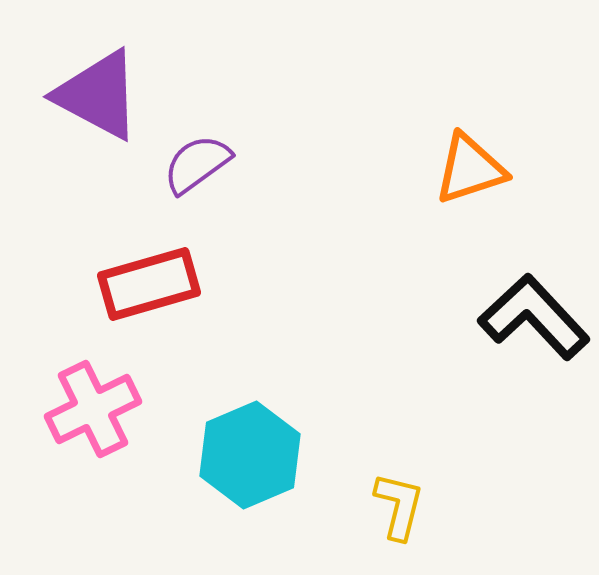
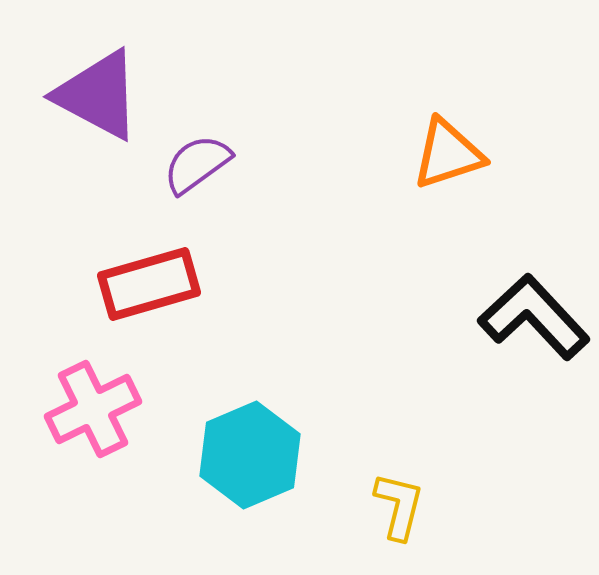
orange triangle: moved 22 px left, 15 px up
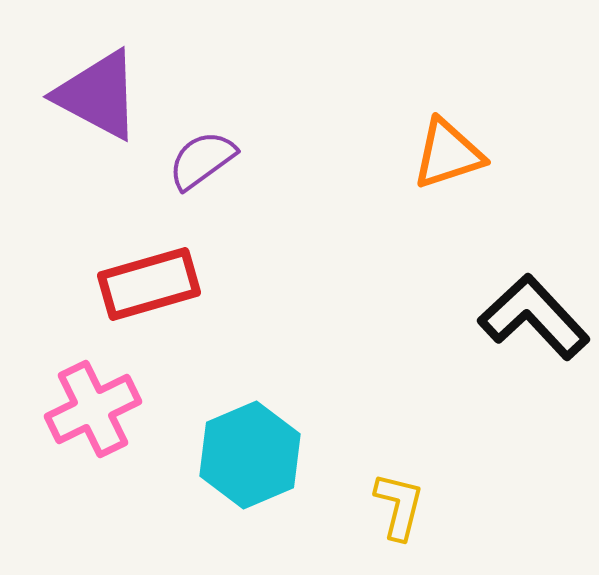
purple semicircle: moved 5 px right, 4 px up
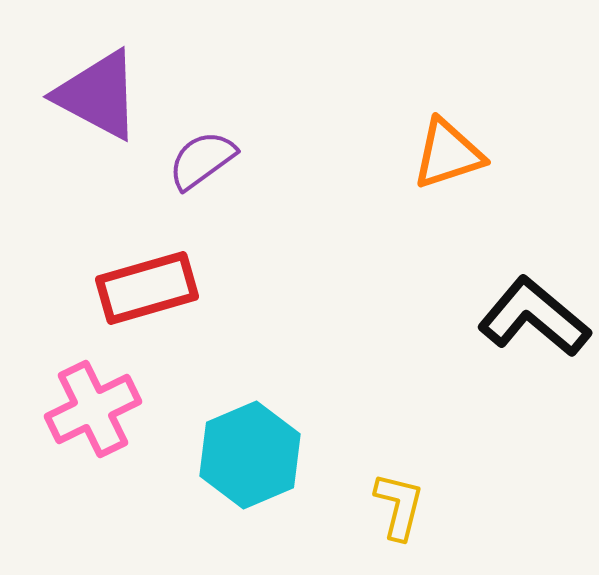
red rectangle: moved 2 px left, 4 px down
black L-shape: rotated 7 degrees counterclockwise
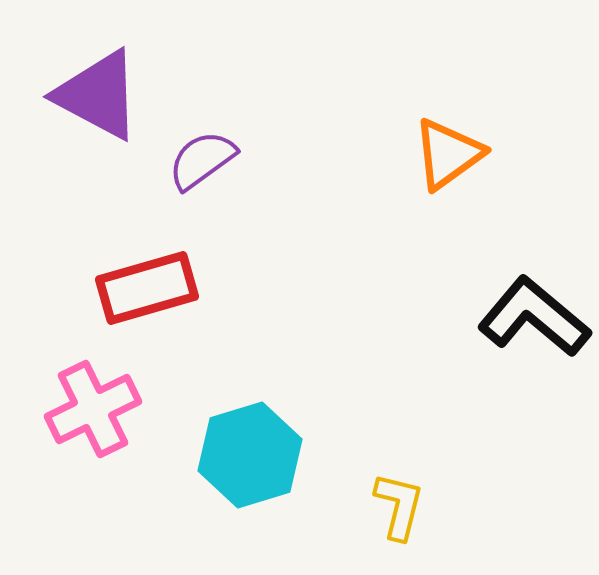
orange triangle: rotated 18 degrees counterclockwise
cyan hexagon: rotated 6 degrees clockwise
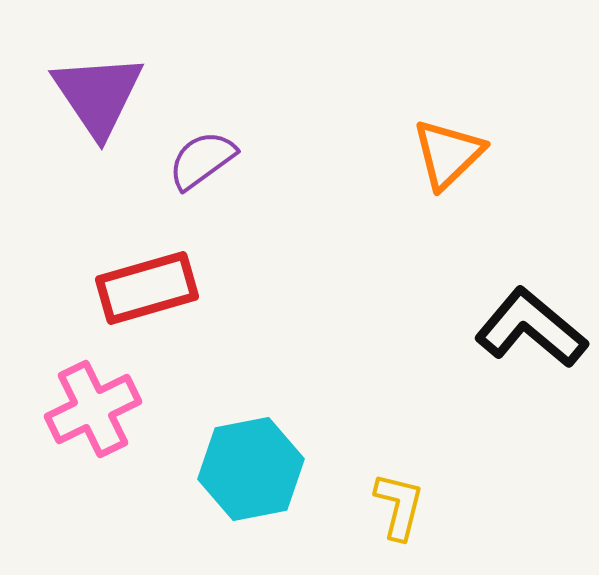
purple triangle: rotated 28 degrees clockwise
orange triangle: rotated 8 degrees counterclockwise
black L-shape: moved 3 px left, 11 px down
cyan hexagon: moved 1 px right, 14 px down; rotated 6 degrees clockwise
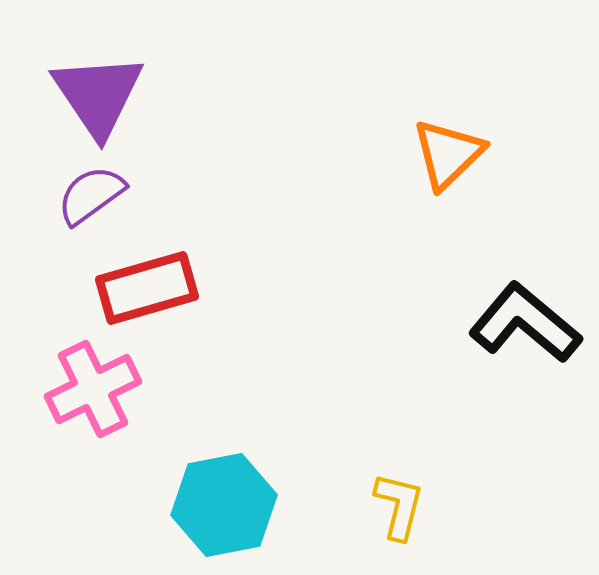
purple semicircle: moved 111 px left, 35 px down
black L-shape: moved 6 px left, 5 px up
pink cross: moved 20 px up
cyan hexagon: moved 27 px left, 36 px down
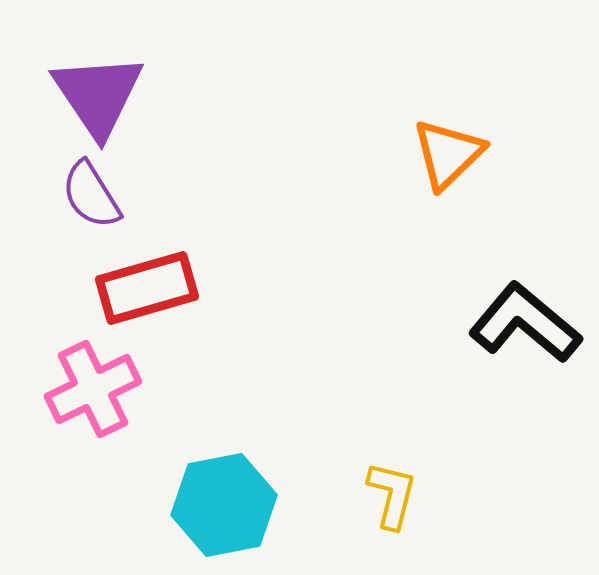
purple semicircle: rotated 86 degrees counterclockwise
yellow L-shape: moved 7 px left, 11 px up
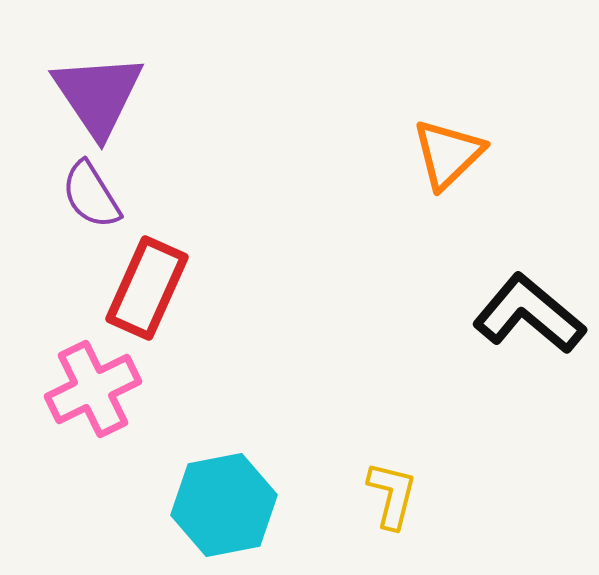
red rectangle: rotated 50 degrees counterclockwise
black L-shape: moved 4 px right, 9 px up
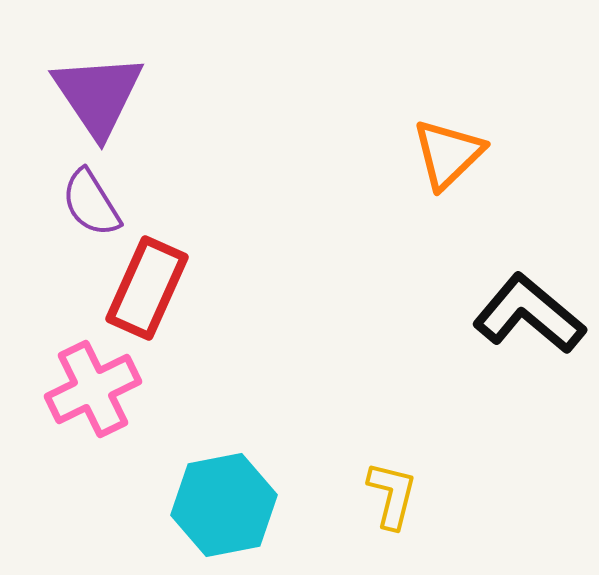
purple semicircle: moved 8 px down
